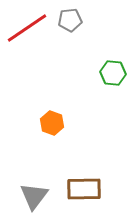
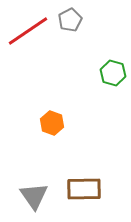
gray pentagon: rotated 20 degrees counterclockwise
red line: moved 1 px right, 3 px down
green hexagon: rotated 10 degrees clockwise
gray triangle: rotated 12 degrees counterclockwise
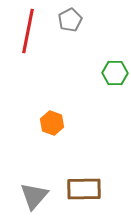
red line: rotated 45 degrees counterclockwise
green hexagon: moved 2 px right; rotated 15 degrees counterclockwise
gray triangle: rotated 16 degrees clockwise
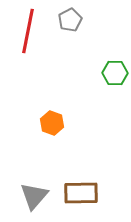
brown rectangle: moved 3 px left, 4 px down
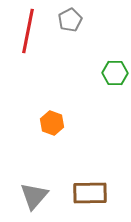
brown rectangle: moved 9 px right
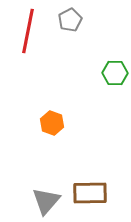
gray triangle: moved 12 px right, 5 px down
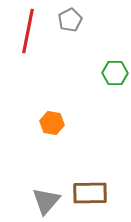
orange hexagon: rotated 10 degrees counterclockwise
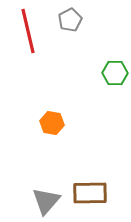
red line: rotated 24 degrees counterclockwise
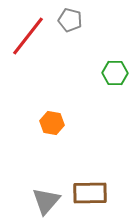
gray pentagon: rotated 30 degrees counterclockwise
red line: moved 5 px down; rotated 51 degrees clockwise
